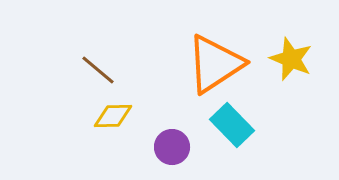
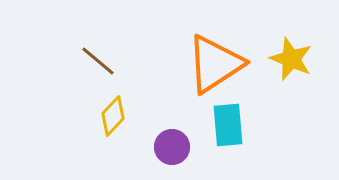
brown line: moved 9 px up
yellow diamond: rotated 45 degrees counterclockwise
cyan rectangle: moved 4 px left; rotated 39 degrees clockwise
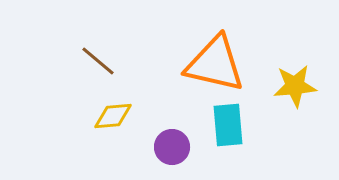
yellow star: moved 4 px right, 27 px down; rotated 27 degrees counterclockwise
orange triangle: rotated 46 degrees clockwise
yellow diamond: rotated 42 degrees clockwise
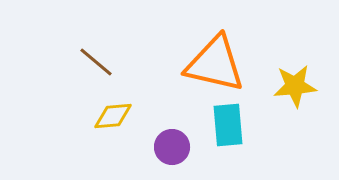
brown line: moved 2 px left, 1 px down
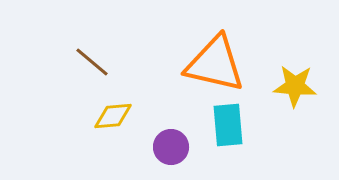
brown line: moved 4 px left
yellow star: rotated 9 degrees clockwise
purple circle: moved 1 px left
